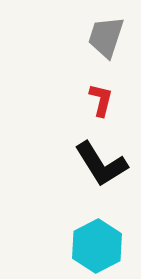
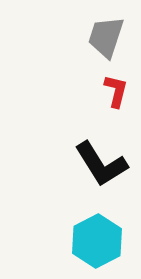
red L-shape: moved 15 px right, 9 px up
cyan hexagon: moved 5 px up
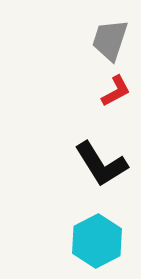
gray trapezoid: moved 4 px right, 3 px down
red L-shape: rotated 48 degrees clockwise
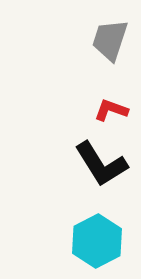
red L-shape: moved 5 px left, 19 px down; rotated 132 degrees counterclockwise
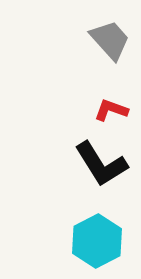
gray trapezoid: rotated 120 degrees clockwise
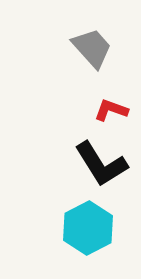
gray trapezoid: moved 18 px left, 8 px down
cyan hexagon: moved 9 px left, 13 px up
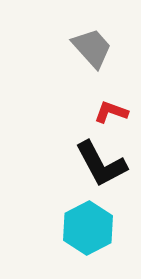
red L-shape: moved 2 px down
black L-shape: rotated 4 degrees clockwise
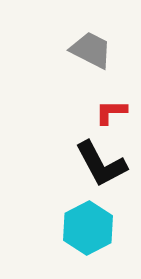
gray trapezoid: moved 1 px left, 2 px down; rotated 21 degrees counterclockwise
red L-shape: rotated 20 degrees counterclockwise
